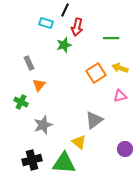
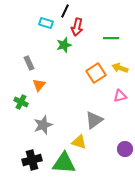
black line: moved 1 px down
yellow triangle: rotated 21 degrees counterclockwise
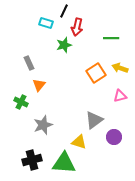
black line: moved 1 px left
purple circle: moved 11 px left, 12 px up
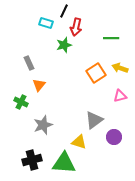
red arrow: moved 1 px left
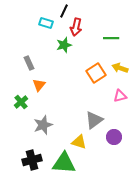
green cross: rotated 24 degrees clockwise
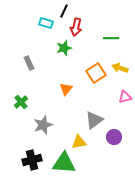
green star: moved 3 px down
orange triangle: moved 27 px right, 4 px down
pink triangle: moved 5 px right, 1 px down
yellow triangle: rotated 28 degrees counterclockwise
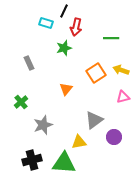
yellow arrow: moved 1 px right, 2 px down
pink triangle: moved 2 px left
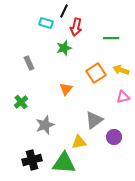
gray star: moved 2 px right
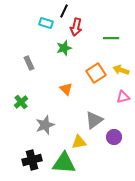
orange triangle: rotated 24 degrees counterclockwise
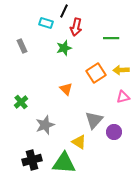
gray rectangle: moved 7 px left, 17 px up
yellow arrow: rotated 21 degrees counterclockwise
gray triangle: rotated 12 degrees counterclockwise
purple circle: moved 5 px up
yellow triangle: rotated 42 degrees clockwise
